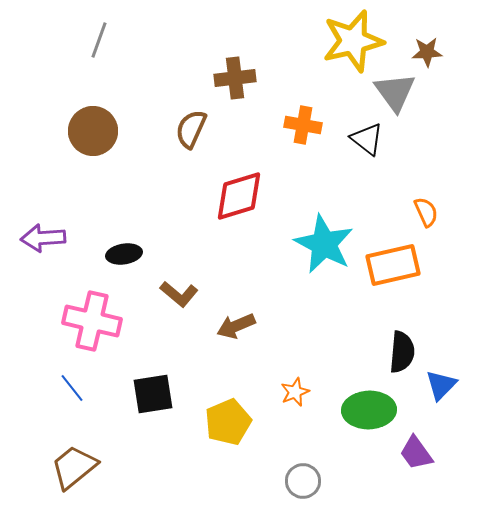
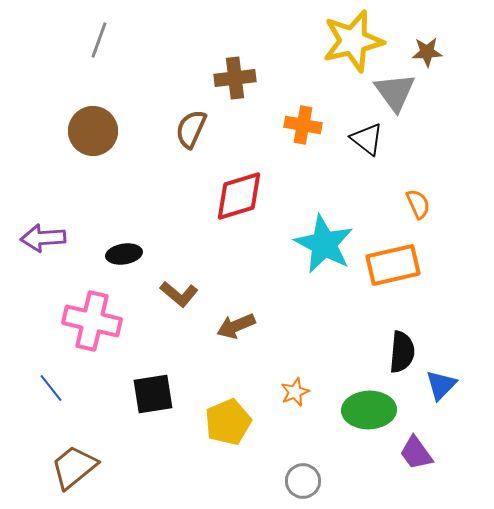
orange semicircle: moved 8 px left, 8 px up
blue line: moved 21 px left
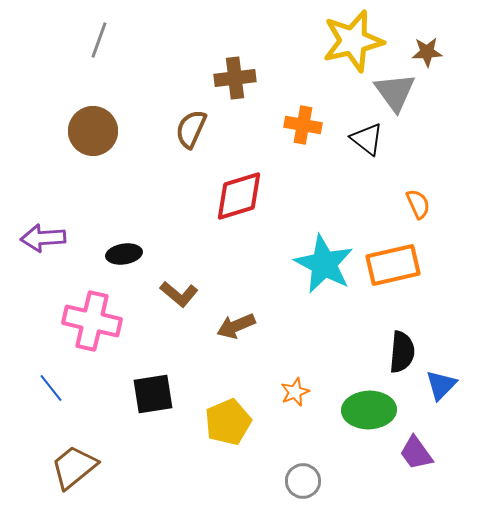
cyan star: moved 20 px down
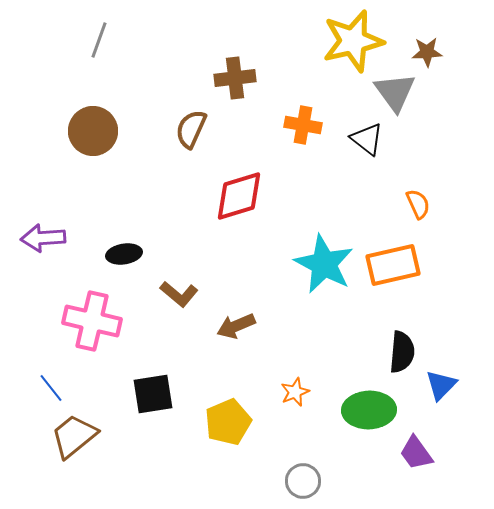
brown trapezoid: moved 31 px up
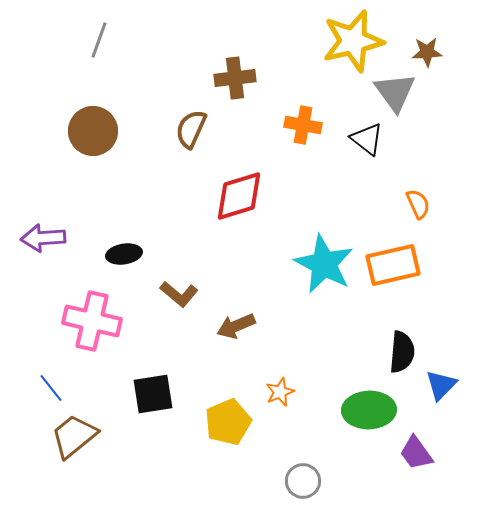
orange star: moved 15 px left
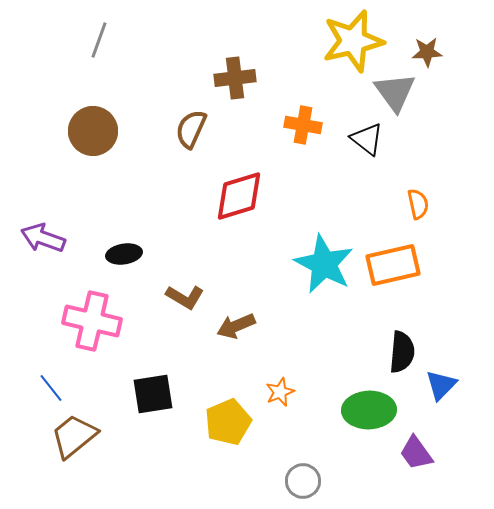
orange semicircle: rotated 12 degrees clockwise
purple arrow: rotated 24 degrees clockwise
brown L-shape: moved 6 px right, 3 px down; rotated 9 degrees counterclockwise
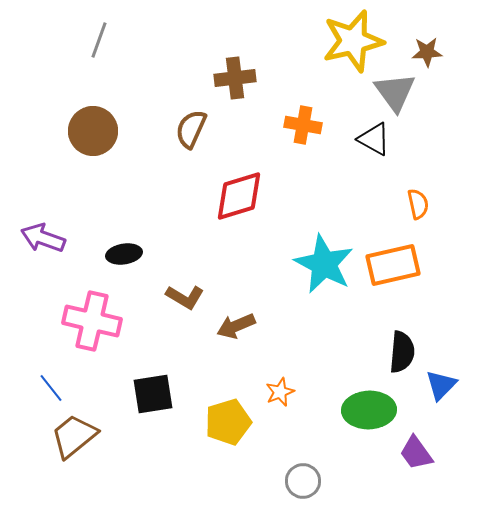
black triangle: moved 7 px right; rotated 9 degrees counterclockwise
yellow pentagon: rotated 6 degrees clockwise
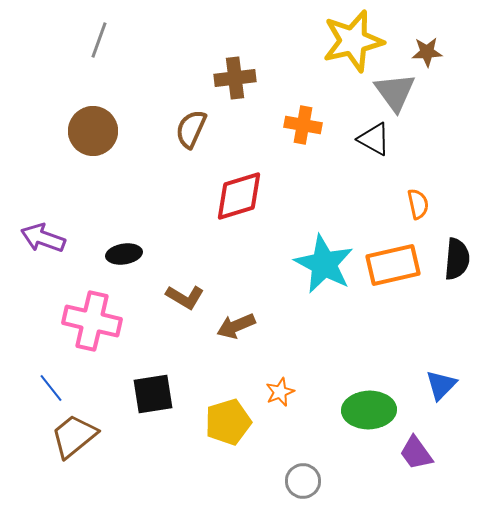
black semicircle: moved 55 px right, 93 px up
